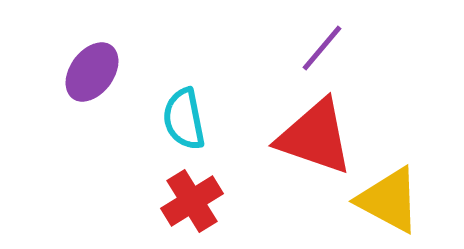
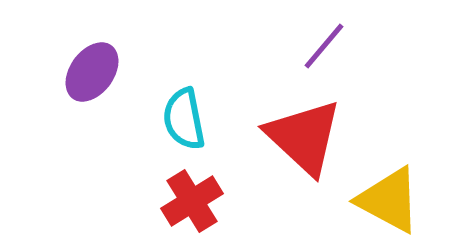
purple line: moved 2 px right, 2 px up
red triangle: moved 11 px left; rotated 24 degrees clockwise
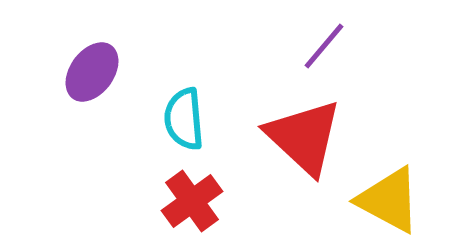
cyan semicircle: rotated 6 degrees clockwise
red cross: rotated 4 degrees counterclockwise
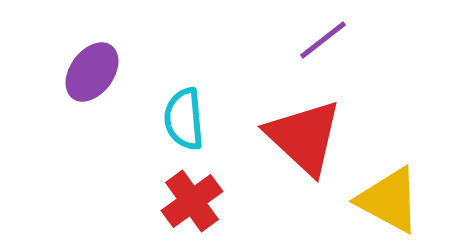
purple line: moved 1 px left, 6 px up; rotated 12 degrees clockwise
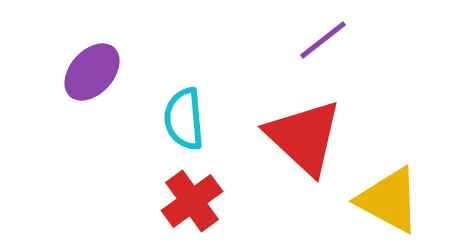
purple ellipse: rotated 6 degrees clockwise
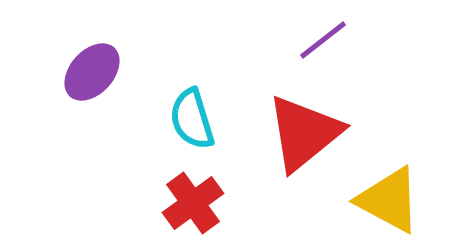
cyan semicircle: moved 8 px right; rotated 12 degrees counterclockwise
red triangle: moved 4 px up; rotated 38 degrees clockwise
red cross: moved 1 px right, 2 px down
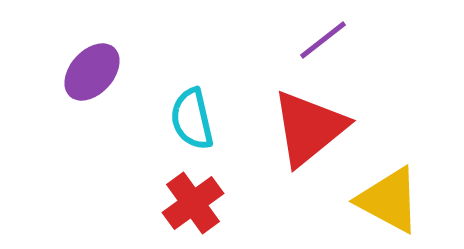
cyan semicircle: rotated 4 degrees clockwise
red triangle: moved 5 px right, 5 px up
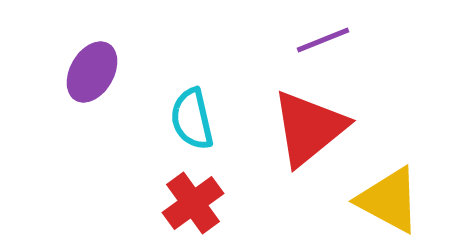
purple line: rotated 16 degrees clockwise
purple ellipse: rotated 12 degrees counterclockwise
